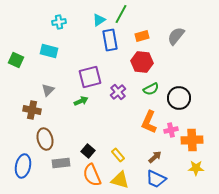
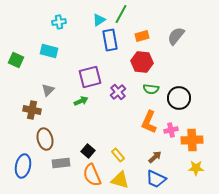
green semicircle: rotated 35 degrees clockwise
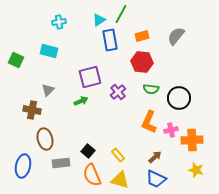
yellow star: moved 2 px down; rotated 14 degrees clockwise
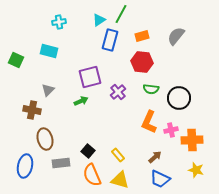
blue rectangle: rotated 25 degrees clockwise
blue ellipse: moved 2 px right
blue trapezoid: moved 4 px right
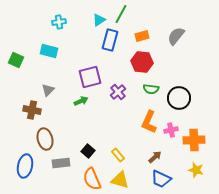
orange cross: moved 2 px right
orange semicircle: moved 4 px down
blue trapezoid: moved 1 px right
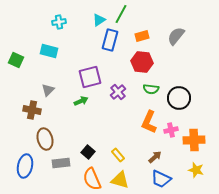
black square: moved 1 px down
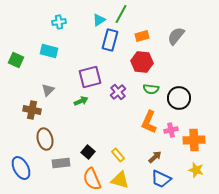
blue ellipse: moved 4 px left, 2 px down; rotated 40 degrees counterclockwise
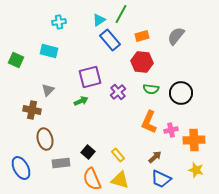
blue rectangle: rotated 55 degrees counterclockwise
black circle: moved 2 px right, 5 px up
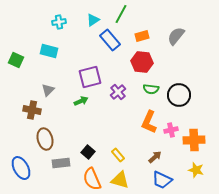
cyan triangle: moved 6 px left
black circle: moved 2 px left, 2 px down
blue trapezoid: moved 1 px right, 1 px down
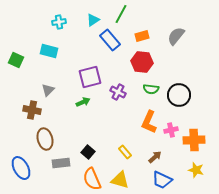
purple cross: rotated 21 degrees counterclockwise
green arrow: moved 2 px right, 1 px down
yellow rectangle: moved 7 px right, 3 px up
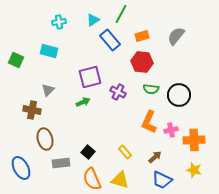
yellow star: moved 2 px left
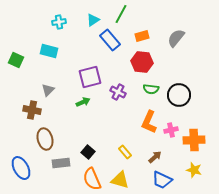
gray semicircle: moved 2 px down
